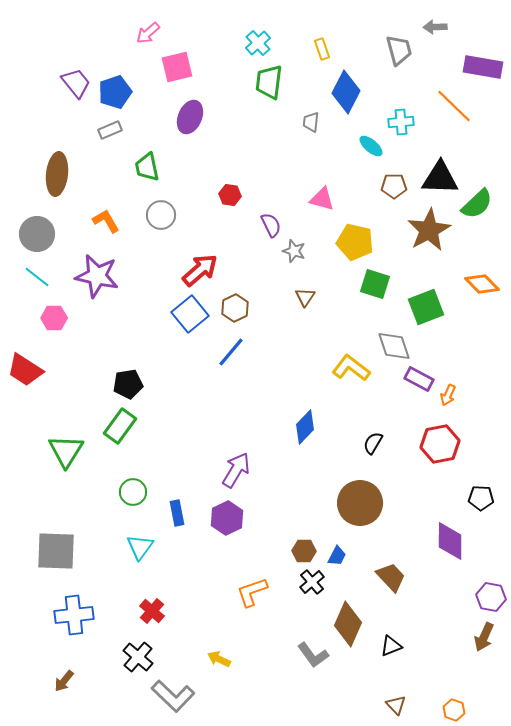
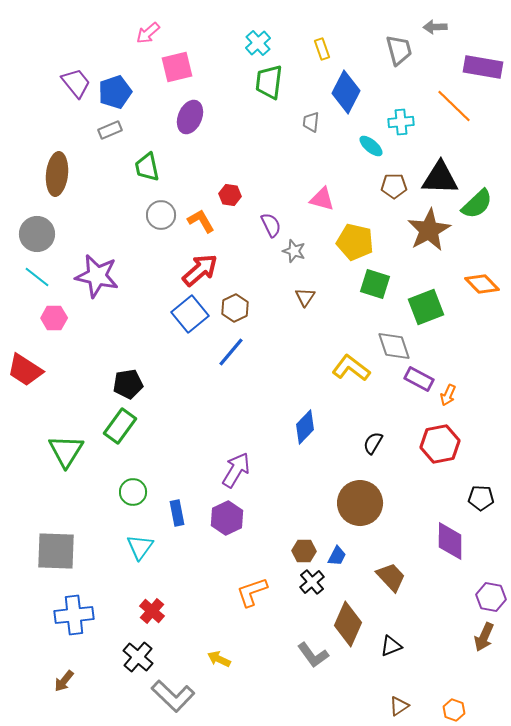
orange L-shape at (106, 221): moved 95 px right
brown triangle at (396, 705): moved 3 px right, 1 px down; rotated 40 degrees clockwise
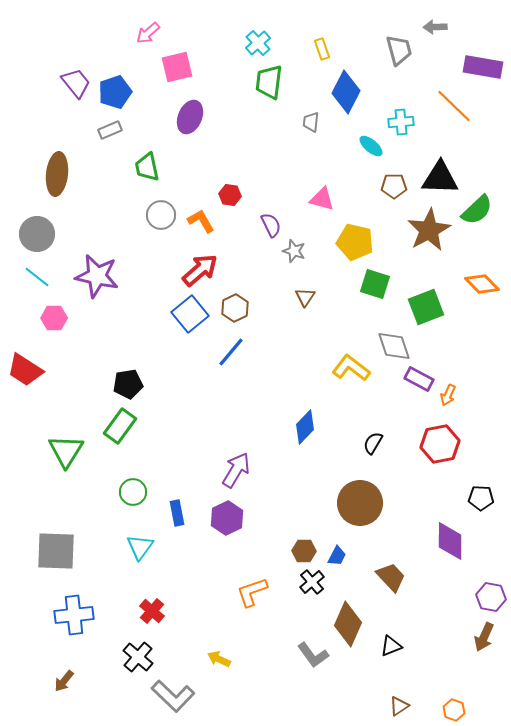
green semicircle at (477, 204): moved 6 px down
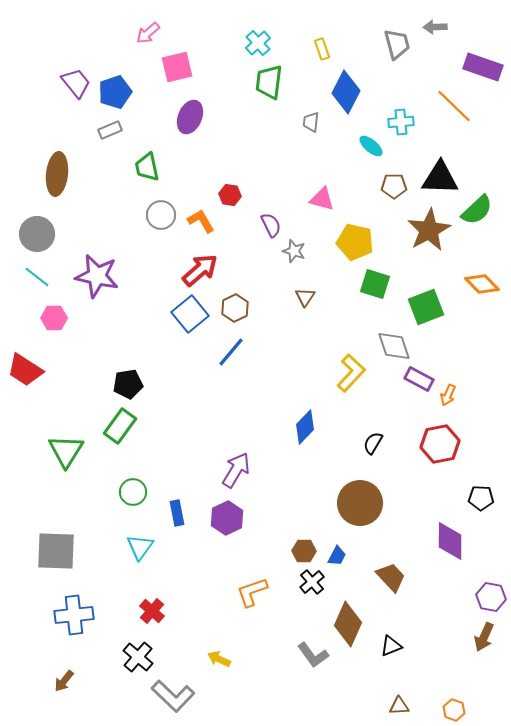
gray trapezoid at (399, 50): moved 2 px left, 6 px up
purple rectangle at (483, 67): rotated 9 degrees clockwise
yellow L-shape at (351, 368): moved 5 px down; rotated 96 degrees clockwise
brown triangle at (399, 706): rotated 30 degrees clockwise
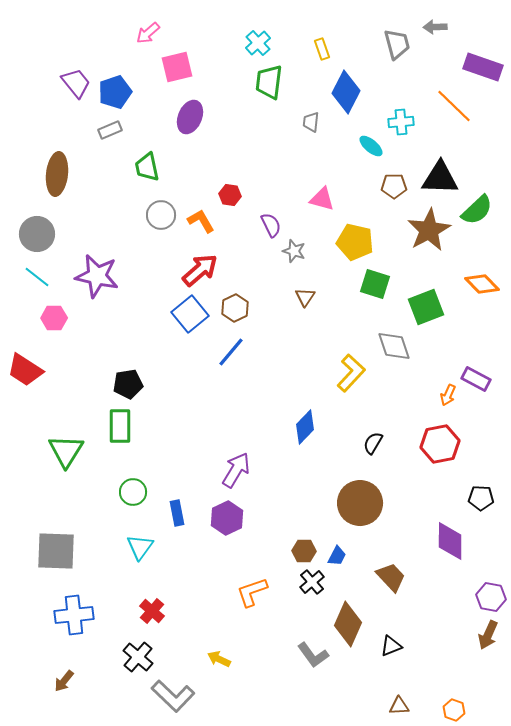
purple rectangle at (419, 379): moved 57 px right
green rectangle at (120, 426): rotated 36 degrees counterclockwise
brown arrow at (484, 637): moved 4 px right, 2 px up
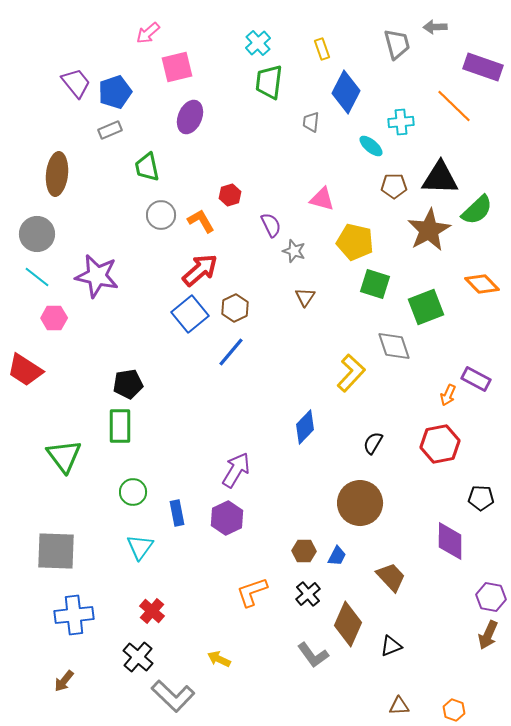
red hexagon at (230, 195): rotated 25 degrees counterclockwise
green triangle at (66, 451): moved 2 px left, 5 px down; rotated 9 degrees counterclockwise
black cross at (312, 582): moved 4 px left, 12 px down
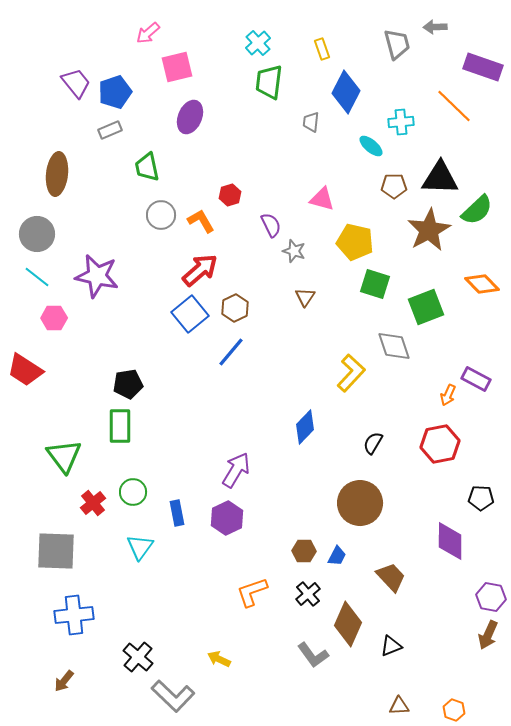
red cross at (152, 611): moved 59 px left, 108 px up; rotated 10 degrees clockwise
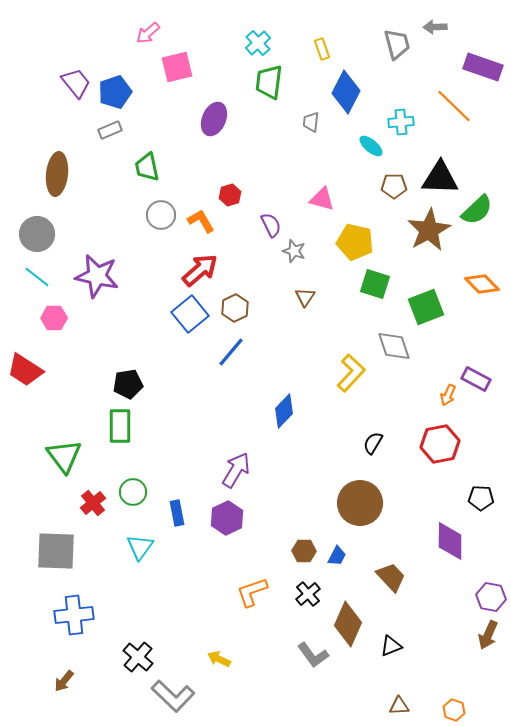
purple ellipse at (190, 117): moved 24 px right, 2 px down
blue diamond at (305, 427): moved 21 px left, 16 px up
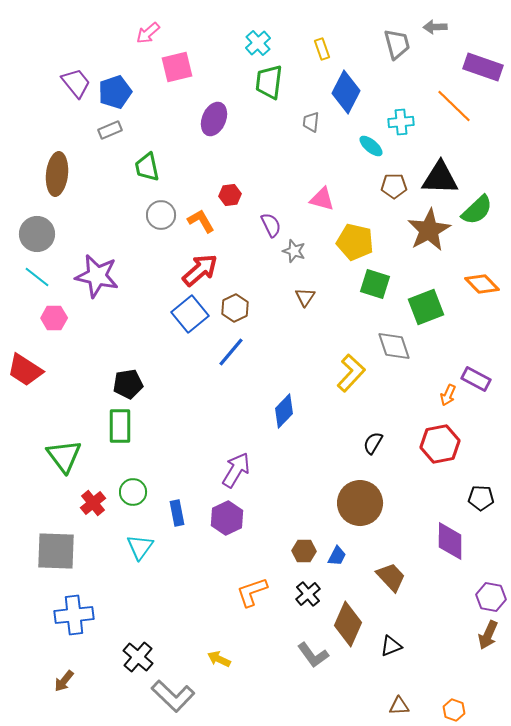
red hexagon at (230, 195): rotated 10 degrees clockwise
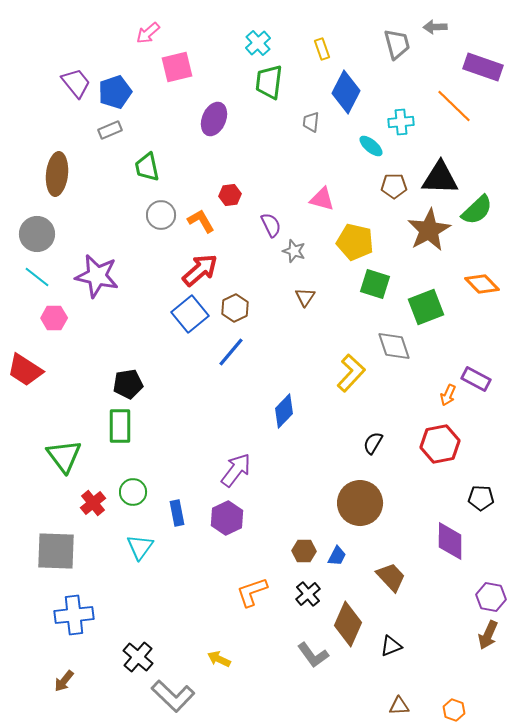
purple arrow at (236, 470): rotated 6 degrees clockwise
